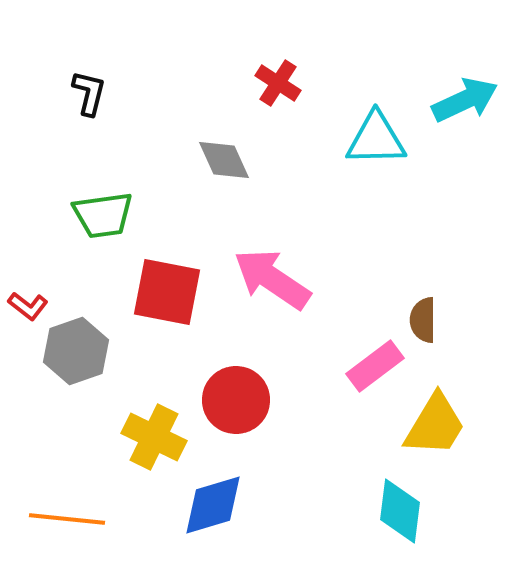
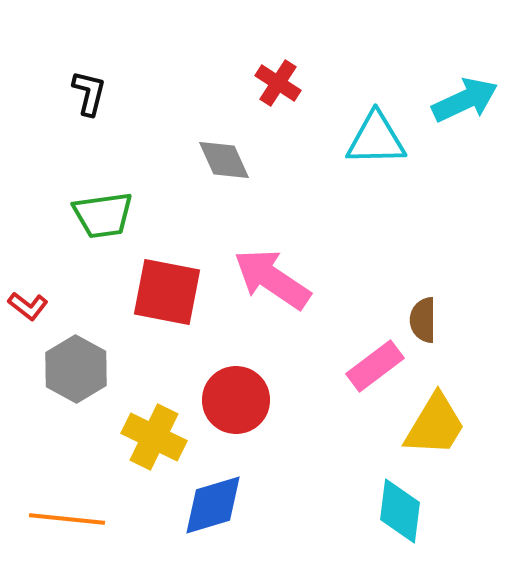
gray hexagon: moved 18 px down; rotated 12 degrees counterclockwise
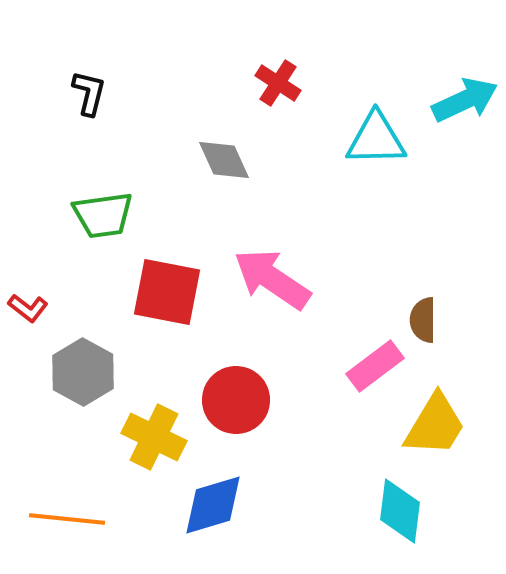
red L-shape: moved 2 px down
gray hexagon: moved 7 px right, 3 px down
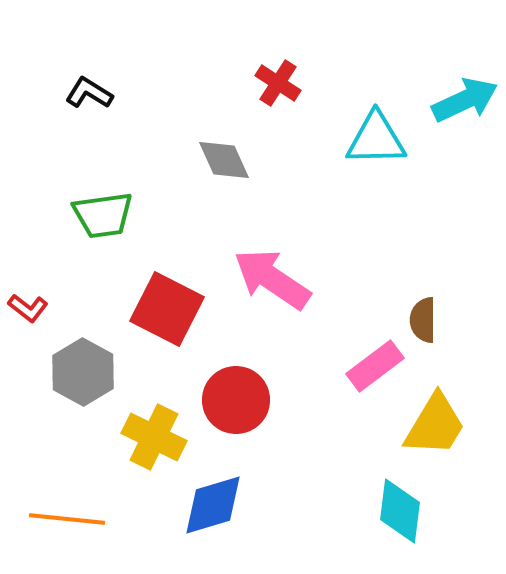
black L-shape: rotated 72 degrees counterclockwise
red square: moved 17 px down; rotated 16 degrees clockwise
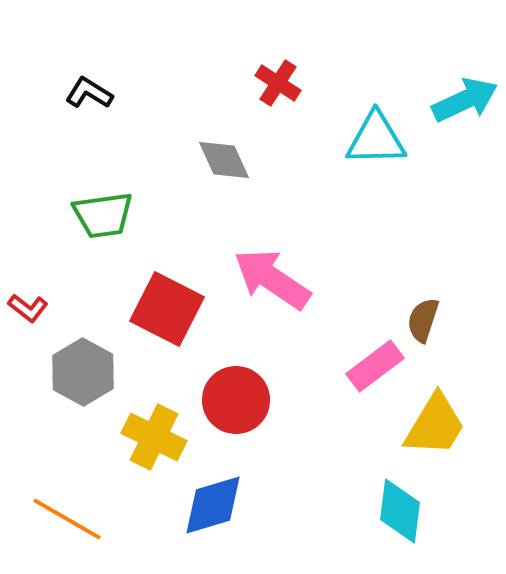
brown semicircle: rotated 18 degrees clockwise
orange line: rotated 24 degrees clockwise
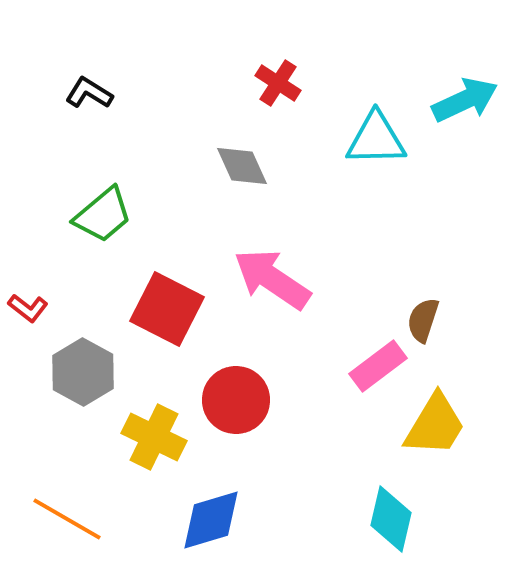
gray diamond: moved 18 px right, 6 px down
green trapezoid: rotated 32 degrees counterclockwise
pink rectangle: moved 3 px right
blue diamond: moved 2 px left, 15 px down
cyan diamond: moved 9 px left, 8 px down; rotated 6 degrees clockwise
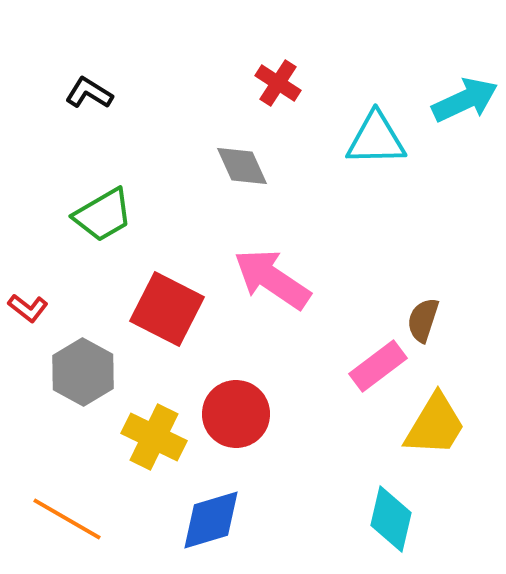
green trapezoid: rotated 10 degrees clockwise
red circle: moved 14 px down
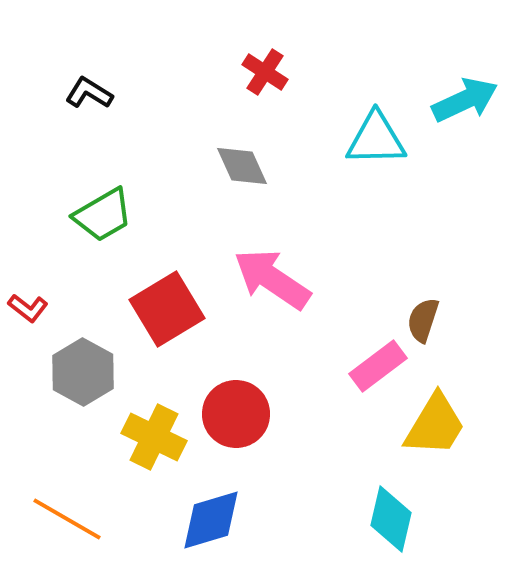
red cross: moved 13 px left, 11 px up
red square: rotated 32 degrees clockwise
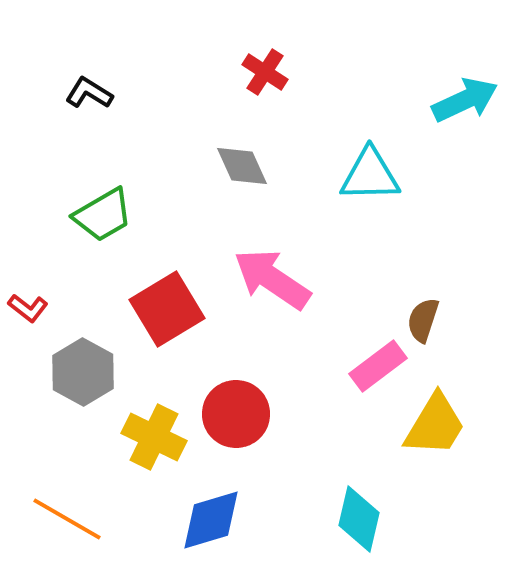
cyan triangle: moved 6 px left, 36 px down
cyan diamond: moved 32 px left
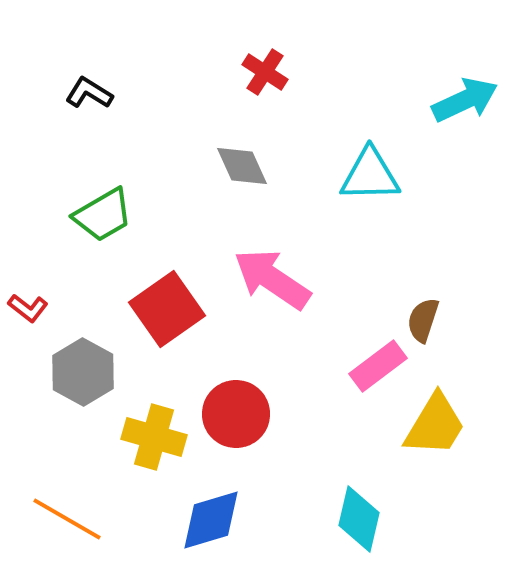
red square: rotated 4 degrees counterclockwise
yellow cross: rotated 10 degrees counterclockwise
